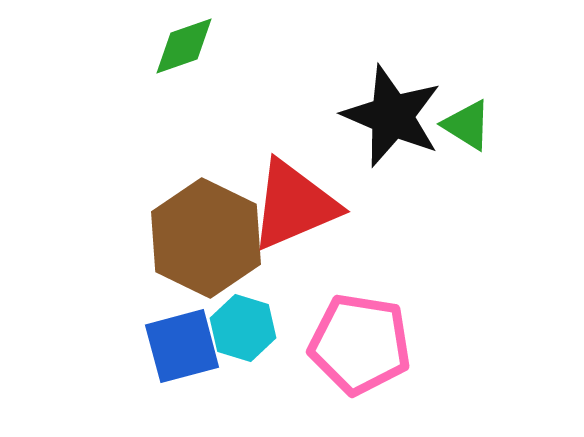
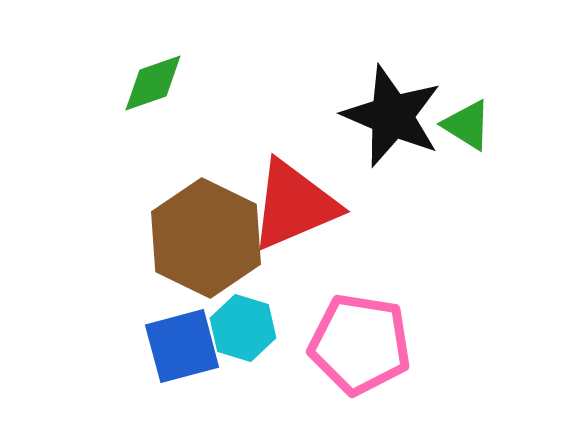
green diamond: moved 31 px left, 37 px down
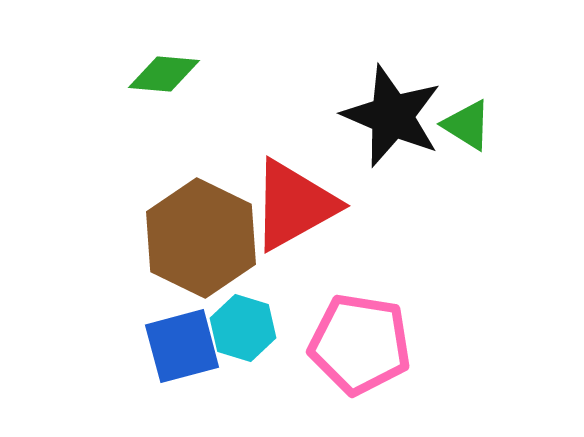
green diamond: moved 11 px right, 9 px up; rotated 24 degrees clockwise
red triangle: rotated 6 degrees counterclockwise
brown hexagon: moved 5 px left
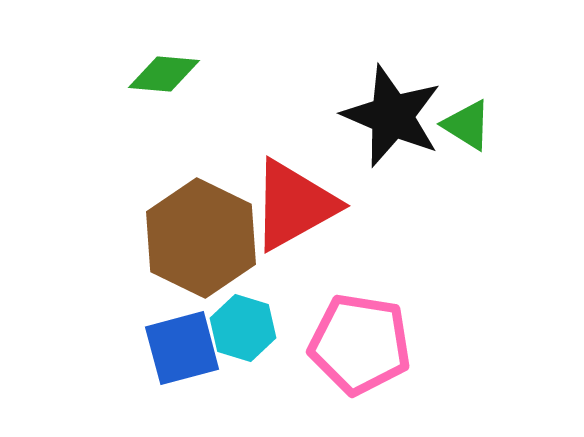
blue square: moved 2 px down
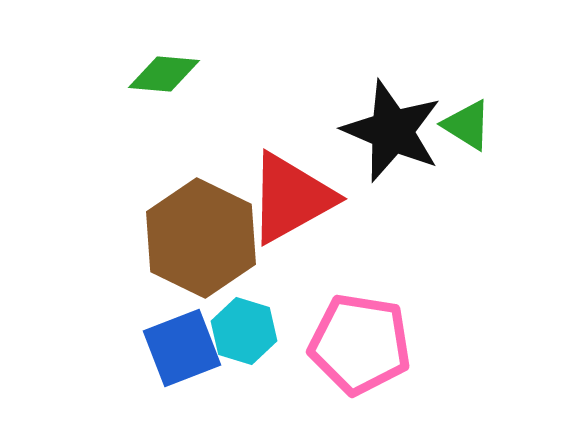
black star: moved 15 px down
red triangle: moved 3 px left, 7 px up
cyan hexagon: moved 1 px right, 3 px down
blue square: rotated 6 degrees counterclockwise
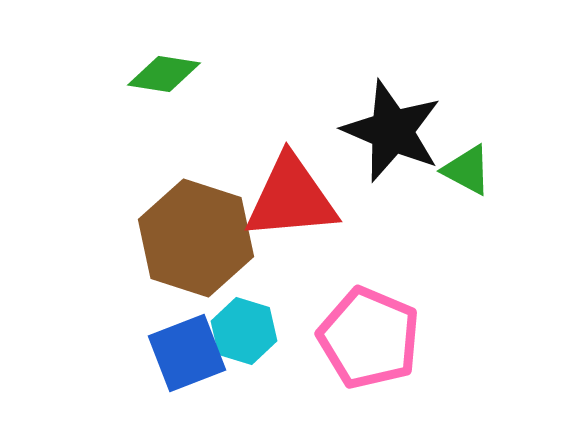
green diamond: rotated 4 degrees clockwise
green triangle: moved 45 px down; rotated 4 degrees counterclockwise
red triangle: rotated 24 degrees clockwise
brown hexagon: moved 5 px left; rotated 8 degrees counterclockwise
pink pentagon: moved 9 px right, 6 px up; rotated 14 degrees clockwise
blue square: moved 5 px right, 5 px down
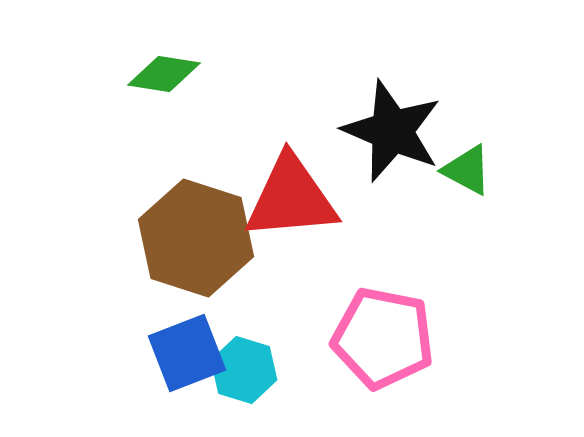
cyan hexagon: moved 39 px down
pink pentagon: moved 14 px right; rotated 12 degrees counterclockwise
